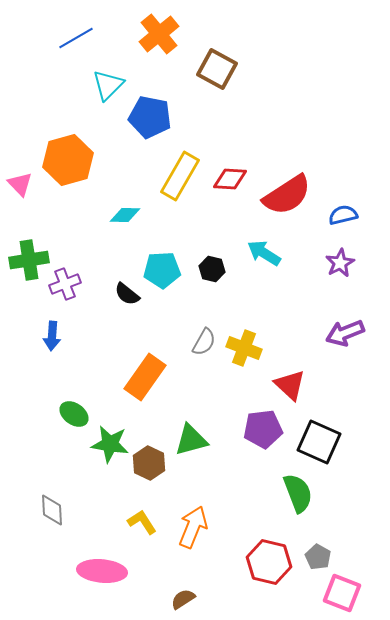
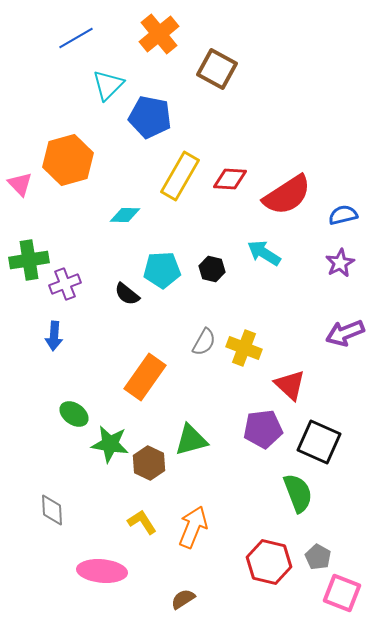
blue arrow: moved 2 px right
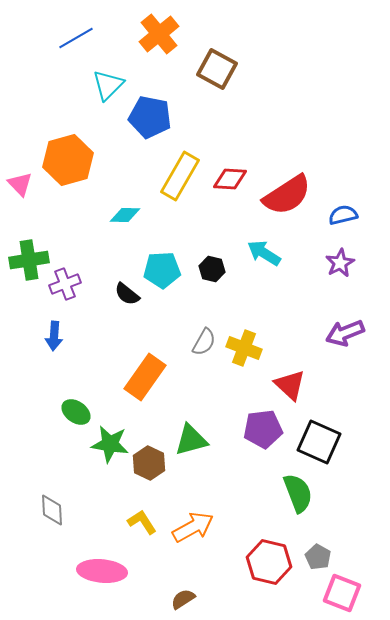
green ellipse: moved 2 px right, 2 px up
orange arrow: rotated 39 degrees clockwise
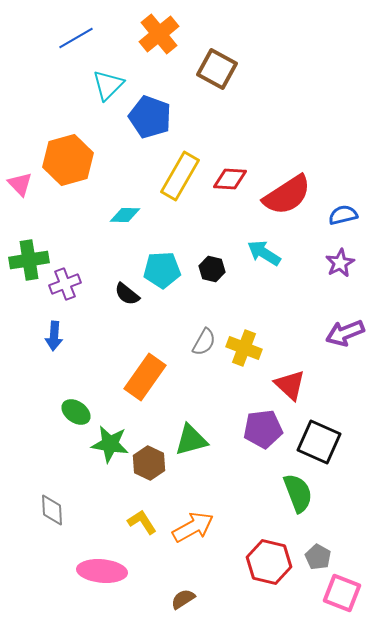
blue pentagon: rotated 9 degrees clockwise
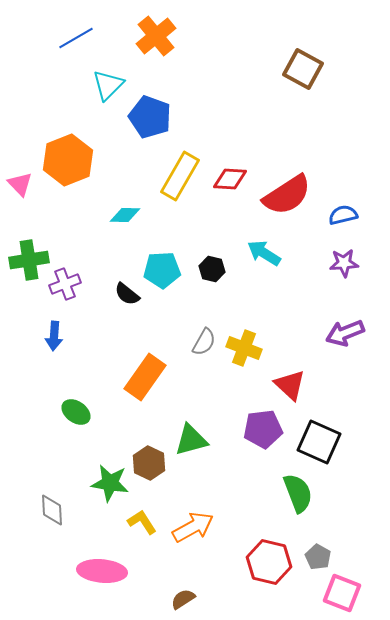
orange cross: moved 3 px left, 2 px down
brown square: moved 86 px right
orange hexagon: rotated 6 degrees counterclockwise
purple star: moved 4 px right; rotated 24 degrees clockwise
green star: moved 39 px down
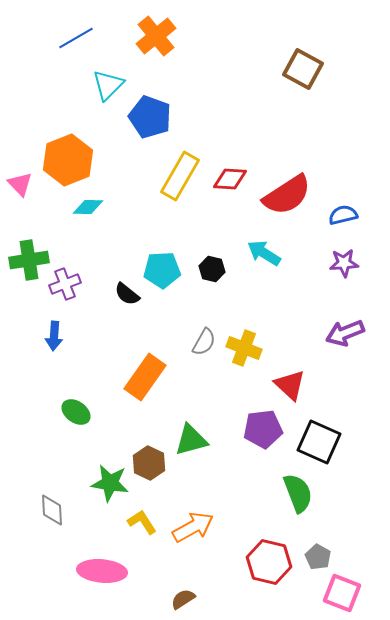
cyan diamond: moved 37 px left, 8 px up
